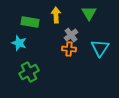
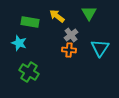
yellow arrow: moved 1 px right, 1 px down; rotated 49 degrees counterclockwise
orange cross: moved 1 px down
green cross: rotated 30 degrees counterclockwise
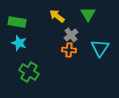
green triangle: moved 1 px left, 1 px down
green rectangle: moved 13 px left
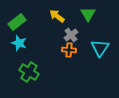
green rectangle: rotated 48 degrees counterclockwise
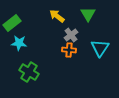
green rectangle: moved 5 px left, 1 px down
cyan star: rotated 14 degrees counterclockwise
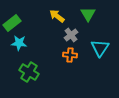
orange cross: moved 1 px right, 5 px down
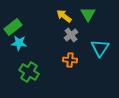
yellow arrow: moved 7 px right
green rectangle: moved 1 px right, 4 px down
orange cross: moved 5 px down
